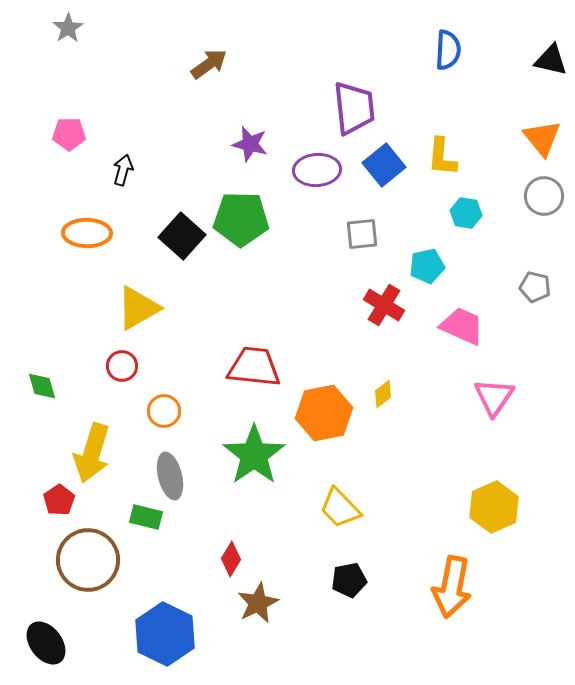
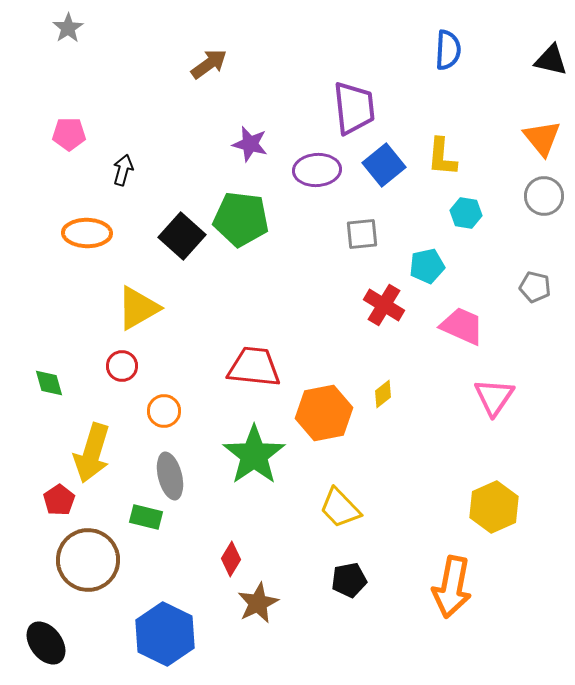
green pentagon at (241, 219): rotated 6 degrees clockwise
green diamond at (42, 386): moved 7 px right, 3 px up
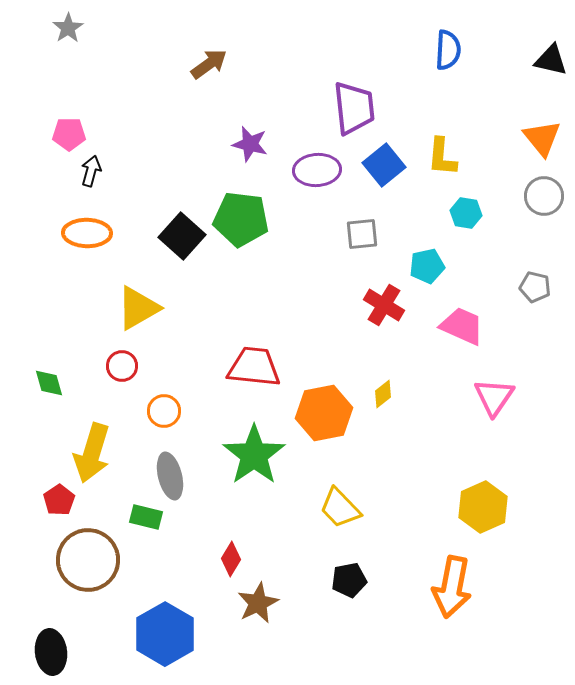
black arrow at (123, 170): moved 32 px left, 1 px down
yellow hexagon at (494, 507): moved 11 px left
blue hexagon at (165, 634): rotated 4 degrees clockwise
black ellipse at (46, 643): moved 5 px right, 9 px down; rotated 30 degrees clockwise
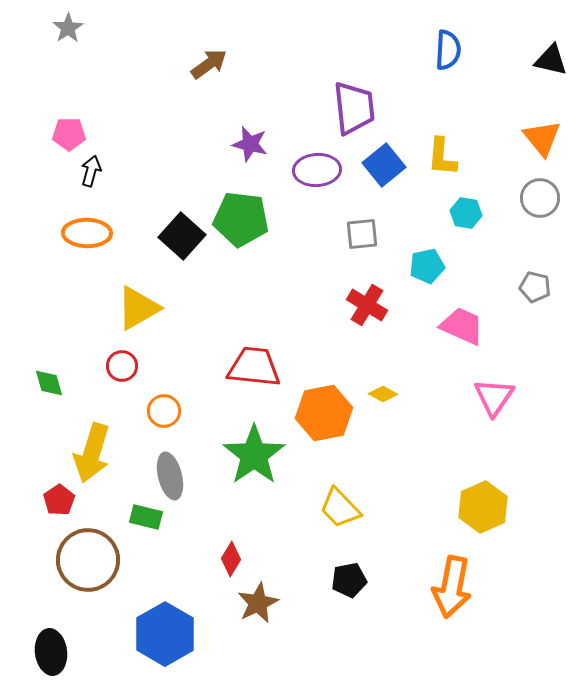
gray circle at (544, 196): moved 4 px left, 2 px down
red cross at (384, 305): moved 17 px left
yellow diamond at (383, 394): rotated 68 degrees clockwise
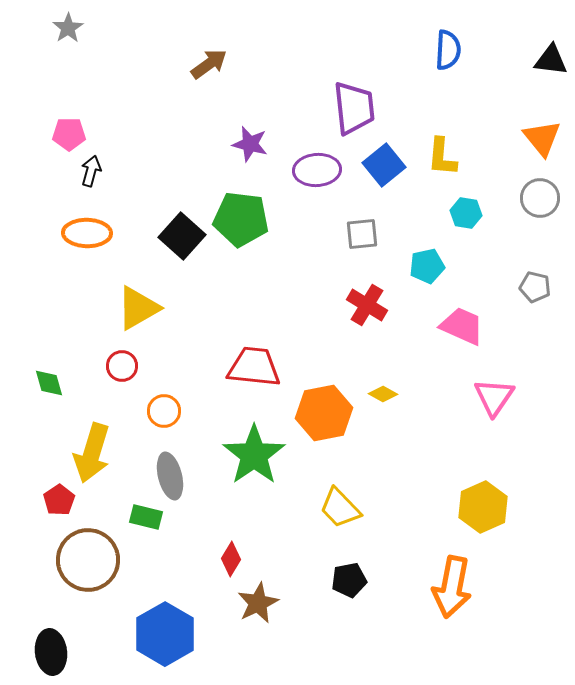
black triangle at (551, 60): rotated 6 degrees counterclockwise
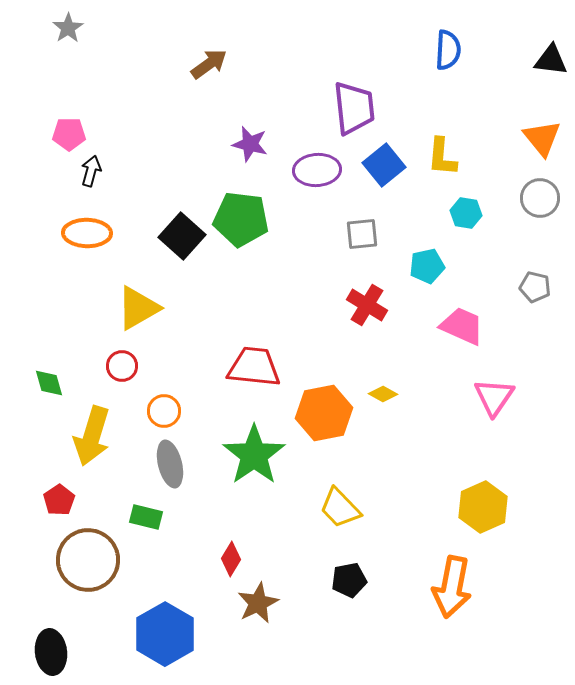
yellow arrow at (92, 453): moved 17 px up
gray ellipse at (170, 476): moved 12 px up
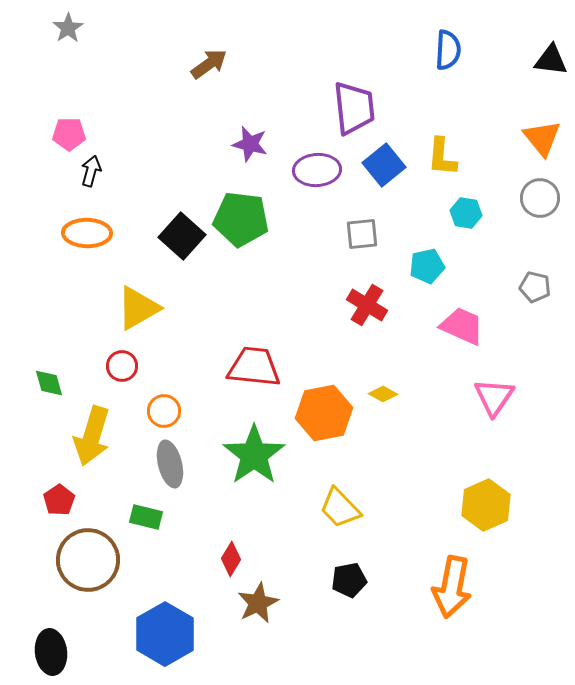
yellow hexagon at (483, 507): moved 3 px right, 2 px up
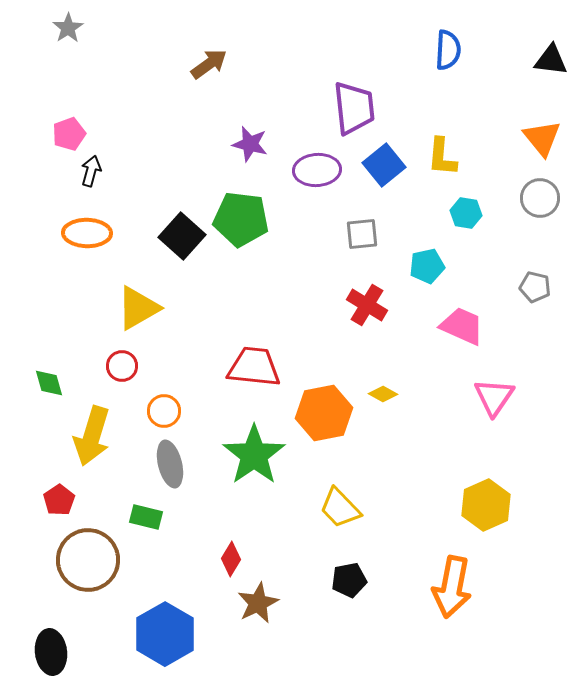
pink pentagon at (69, 134): rotated 20 degrees counterclockwise
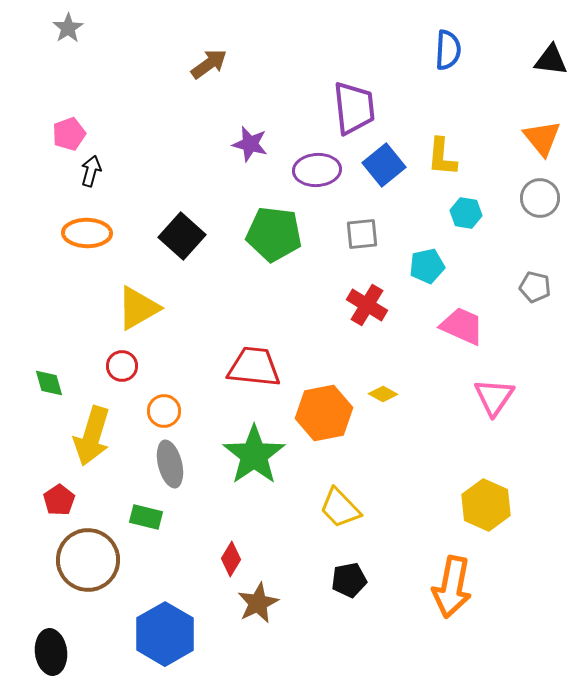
green pentagon at (241, 219): moved 33 px right, 15 px down
yellow hexagon at (486, 505): rotated 12 degrees counterclockwise
